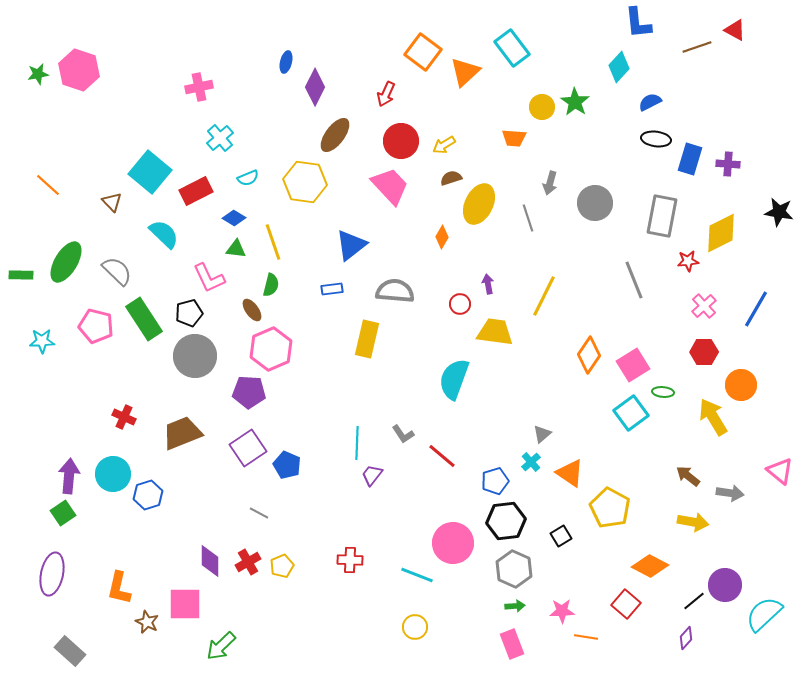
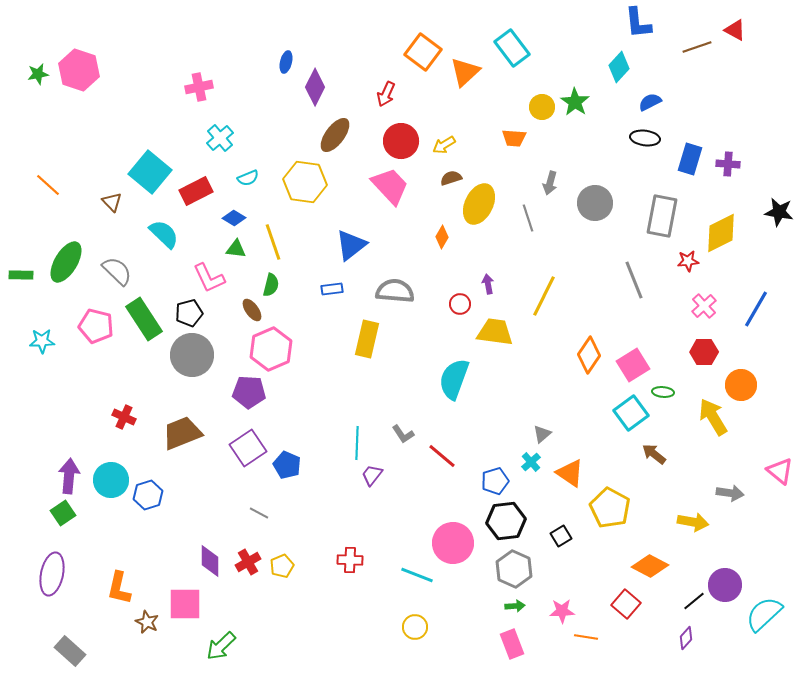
black ellipse at (656, 139): moved 11 px left, 1 px up
gray circle at (195, 356): moved 3 px left, 1 px up
cyan circle at (113, 474): moved 2 px left, 6 px down
brown arrow at (688, 476): moved 34 px left, 22 px up
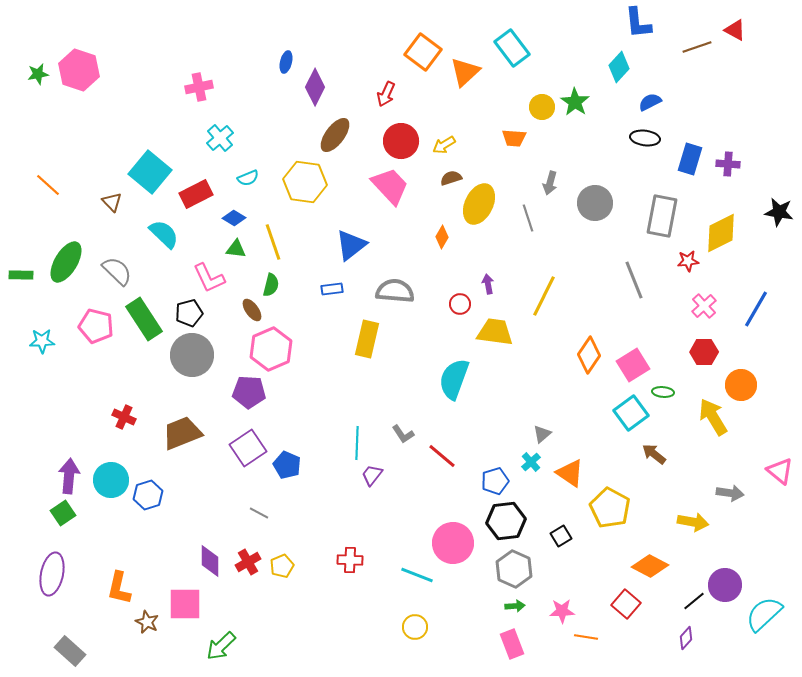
red rectangle at (196, 191): moved 3 px down
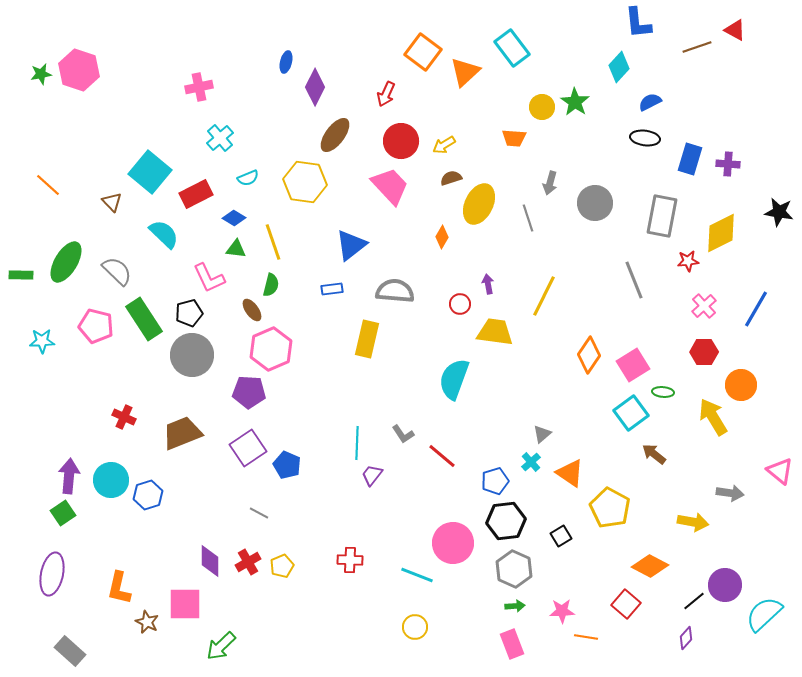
green star at (38, 74): moved 3 px right
